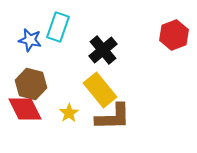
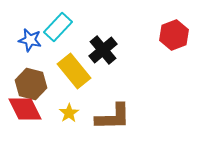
cyan rectangle: rotated 24 degrees clockwise
yellow rectangle: moved 26 px left, 19 px up
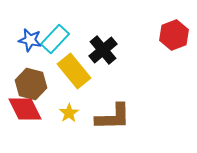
cyan rectangle: moved 3 px left, 12 px down
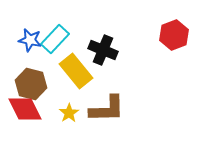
black cross: rotated 28 degrees counterclockwise
yellow rectangle: moved 2 px right
brown L-shape: moved 6 px left, 8 px up
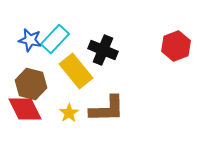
red hexagon: moved 2 px right, 11 px down
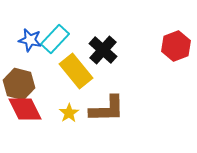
black cross: rotated 20 degrees clockwise
brown hexagon: moved 12 px left
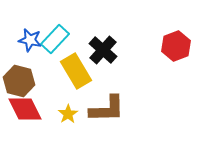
yellow rectangle: rotated 8 degrees clockwise
brown hexagon: moved 3 px up
yellow star: moved 1 px left, 1 px down
